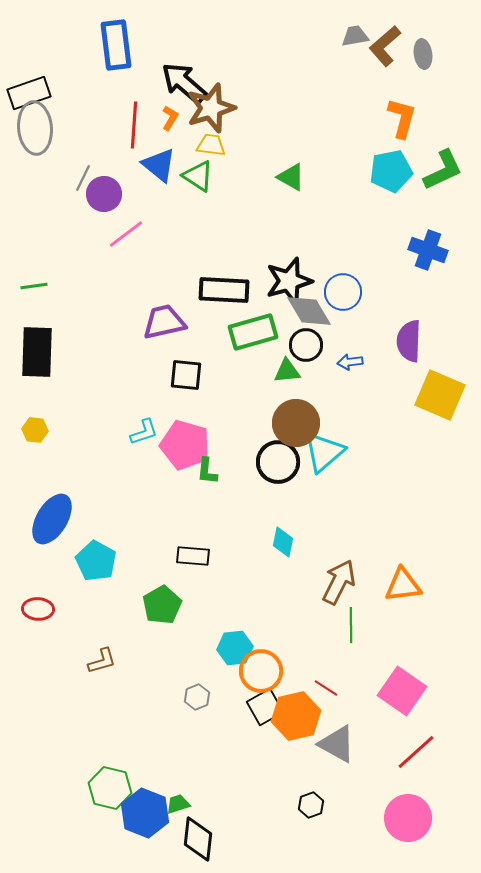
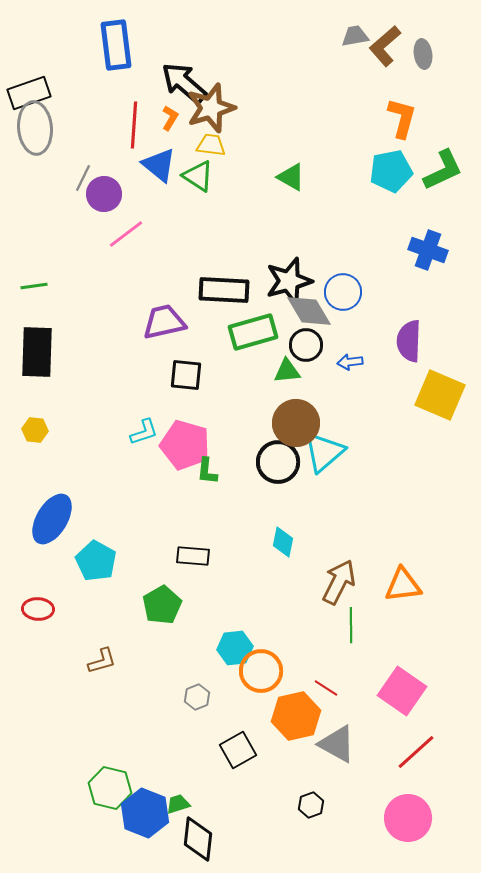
black square at (265, 707): moved 27 px left, 43 px down
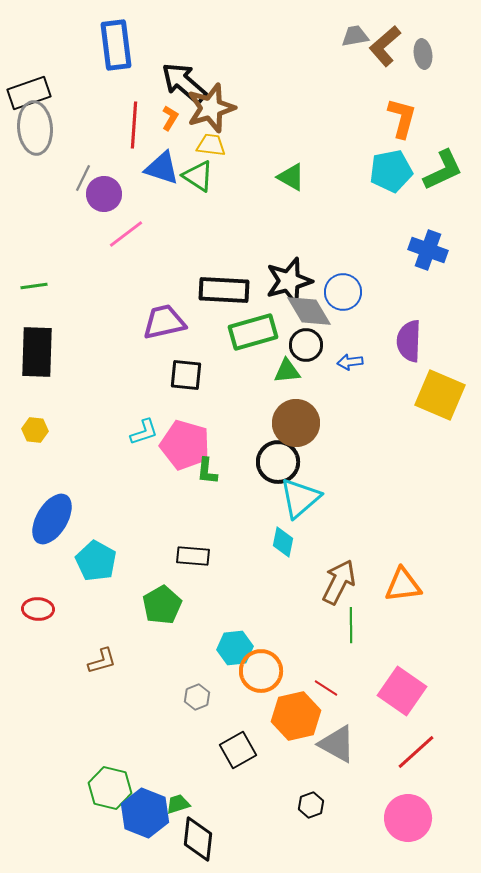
blue triangle at (159, 165): moved 3 px right, 3 px down; rotated 21 degrees counterclockwise
cyan triangle at (324, 452): moved 24 px left, 46 px down
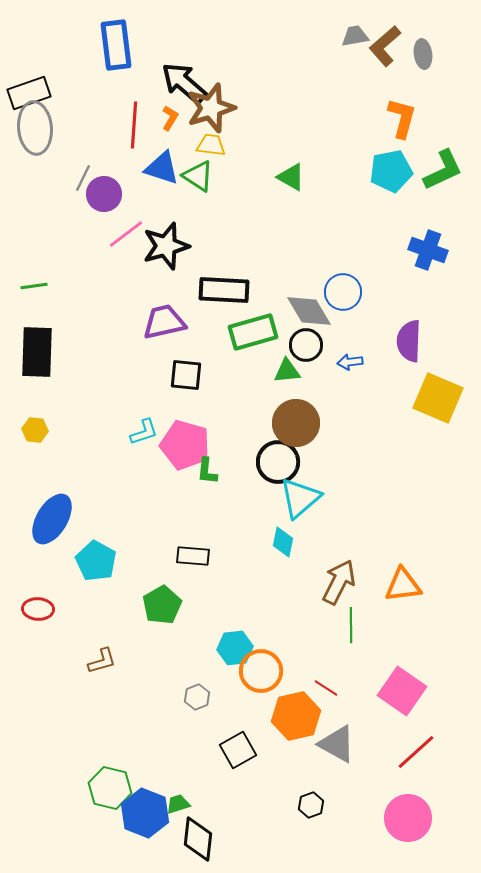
black star at (289, 281): moved 123 px left, 35 px up
yellow square at (440, 395): moved 2 px left, 3 px down
